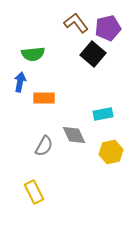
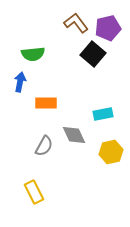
orange rectangle: moved 2 px right, 5 px down
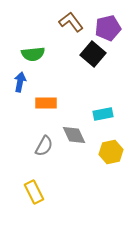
brown L-shape: moved 5 px left, 1 px up
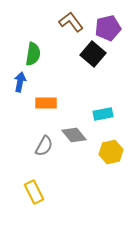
green semicircle: rotated 75 degrees counterclockwise
gray diamond: rotated 15 degrees counterclockwise
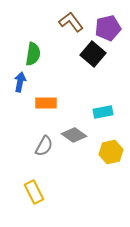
cyan rectangle: moved 2 px up
gray diamond: rotated 15 degrees counterclockwise
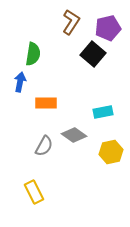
brown L-shape: rotated 70 degrees clockwise
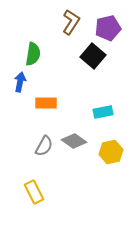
black square: moved 2 px down
gray diamond: moved 6 px down
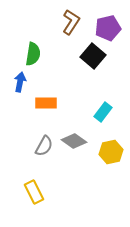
cyan rectangle: rotated 42 degrees counterclockwise
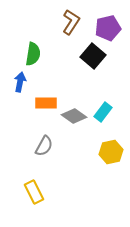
gray diamond: moved 25 px up
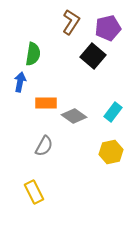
cyan rectangle: moved 10 px right
